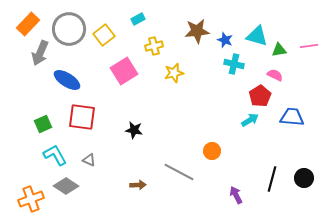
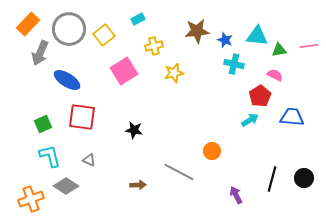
cyan triangle: rotated 10 degrees counterclockwise
cyan L-shape: moved 5 px left, 1 px down; rotated 15 degrees clockwise
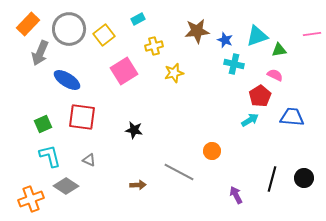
cyan triangle: rotated 25 degrees counterclockwise
pink line: moved 3 px right, 12 px up
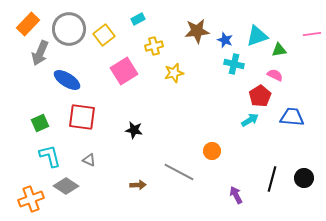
green square: moved 3 px left, 1 px up
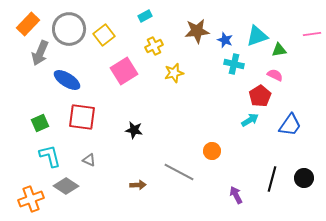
cyan rectangle: moved 7 px right, 3 px up
yellow cross: rotated 12 degrees counterclockwise
blue trapezoid: moved 2 px left, 8 px down; rotated 120 degrees clockwise
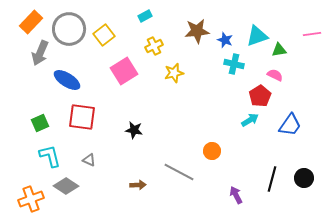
orange rectangle: moved 3 px right, 2 px up
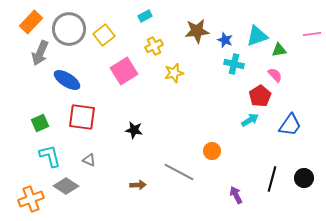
pink semicircle: rotated 21 degrees clockwise
